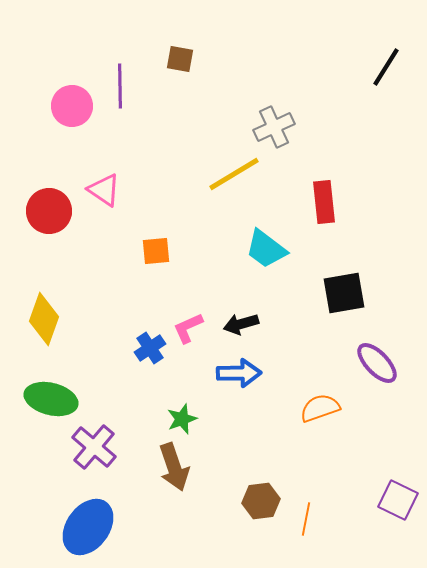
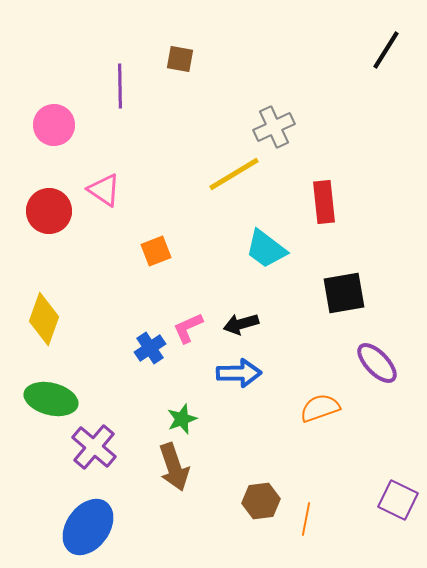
black line: moved 17 px up
pink circle: moved 18 px left, 19 px down
orange square: rotated 16 degrees counterclockwise
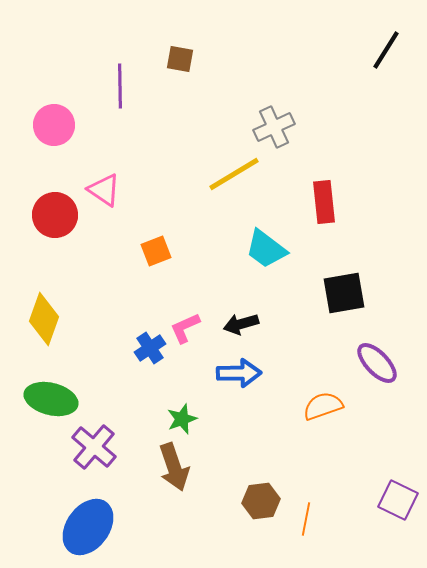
red circle: moved 6 px right, 4 px down
pink L-shape: moved 3 px left
orange semicircle: moved 3 px right, 2 px up
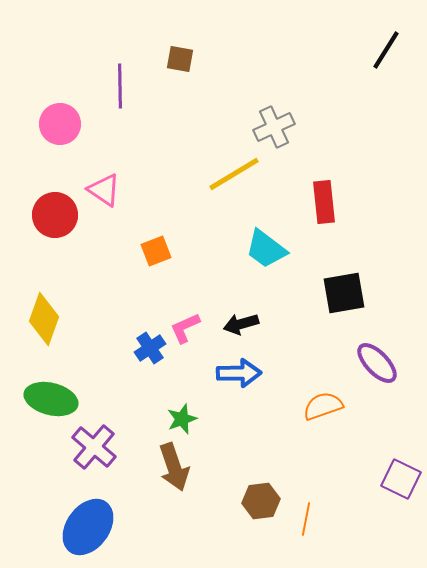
pink circle: moved 6 px right, 1 px up
purple square: moved 3 px right, 21 px up
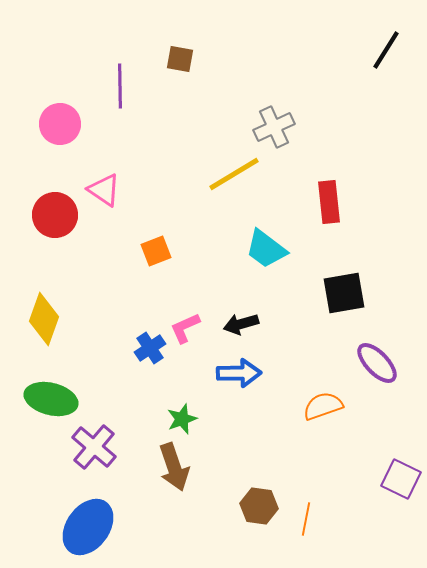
red rectangle: moved 5 px right
brown hexagon: moved 2 px left, 5 px down; rotated 15 degrees clockwise
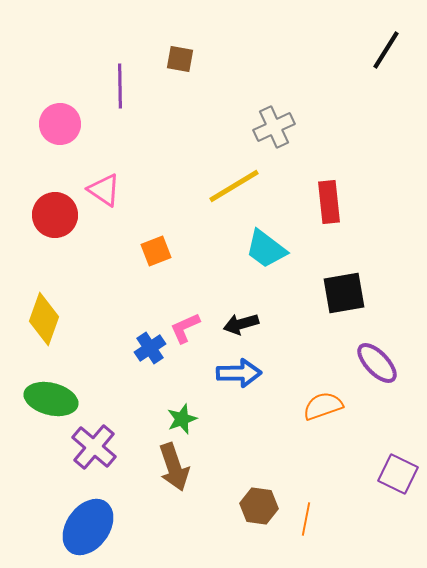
yellow line: moved 12 px down
purple square: moved 3 px left, 5 px up
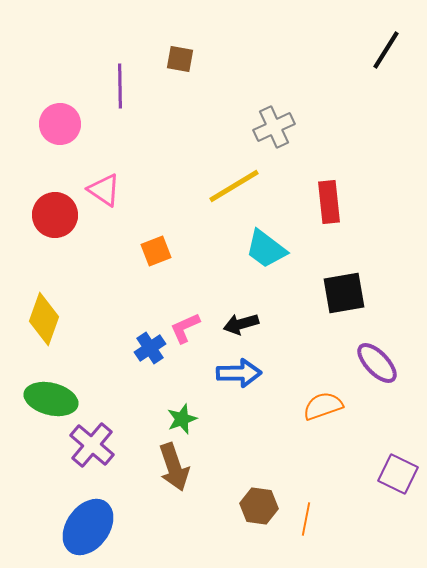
purple cross: moved 2 px left, 2 px up
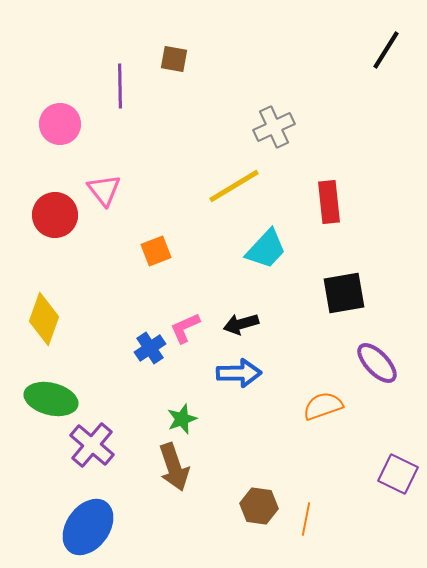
brown square: moved 6 px left
pink triangle: rotated 18 degrees clockwise
cyan trapezoid: rotated 84 degrees counterclockwise
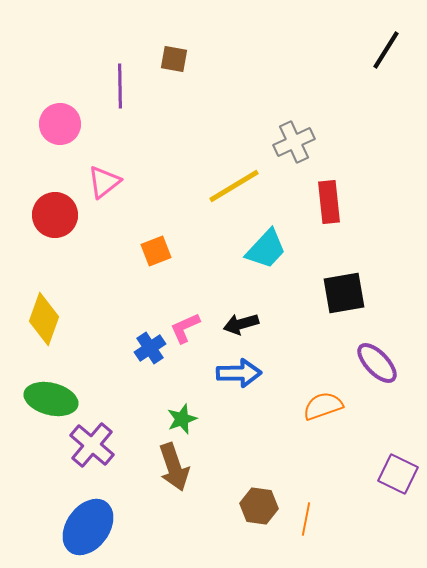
gray cross: moved 20 px right, 15 px down
pink triangle: moved 8 px up; rotated 30 degrees clockwise
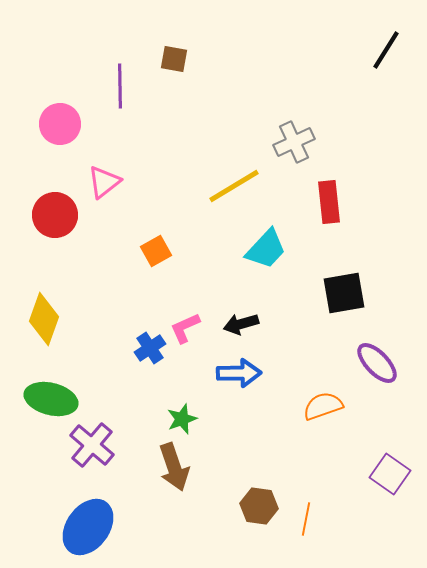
orange square: rotated 8 degrees counterclockwise
purple square: moved 8 px left; rotated 9 degrees clockwise
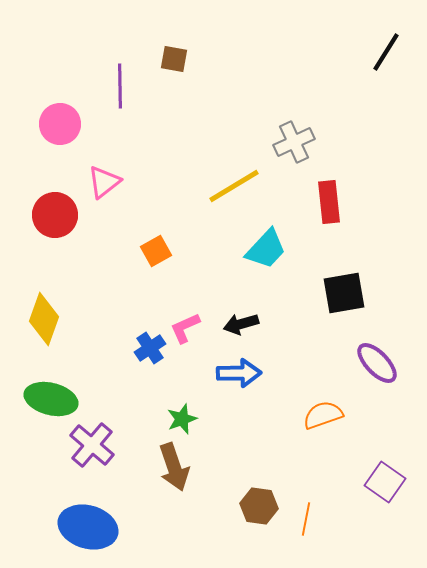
black line: moved 2 px down
orange semicircle: moved 9 px down
purple square: moved 5 px left, 8 px down
blue ellipse: rotated 70 degrees clockwise
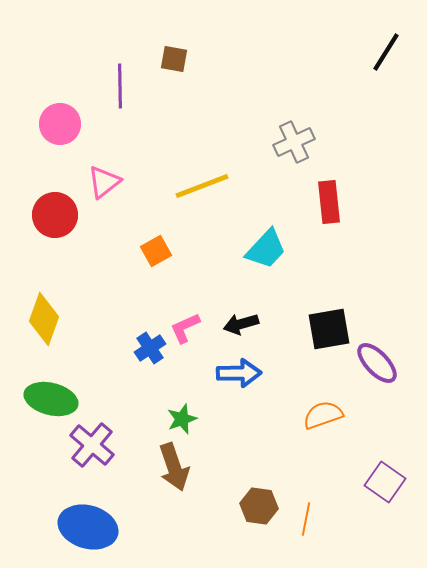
yellow line: moved 32 px left; rotated 10 degrees clockwise
black square: moved 15 px left, 36 px down
